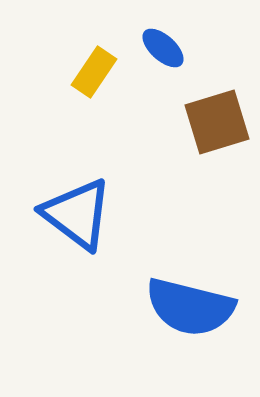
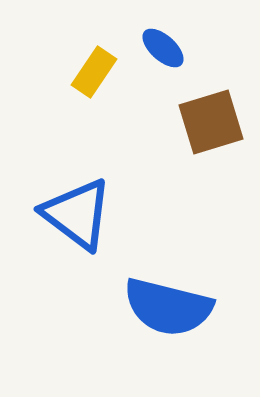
brown square: moved 6 px left
blue semicircle: moved 22 px left
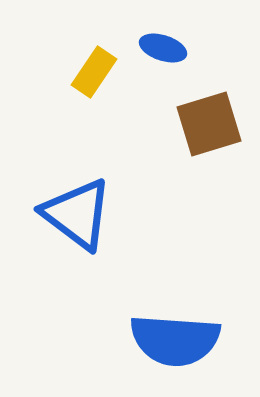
blue ellipse: rotated 24 degrees counterclockwise
brown square: moved 2 px left, 2 px down
blue semicircle: moved 7 px right, 33 px down; rotated 10 degrees counterclockwise
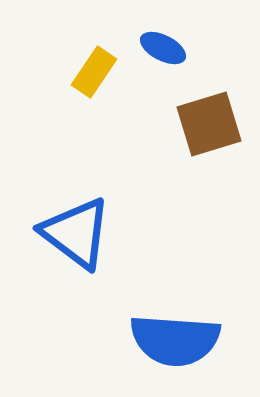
blue ellipse: rotated 9 degrees clockwise
blue triangle: moved 1 px left, 19 px down
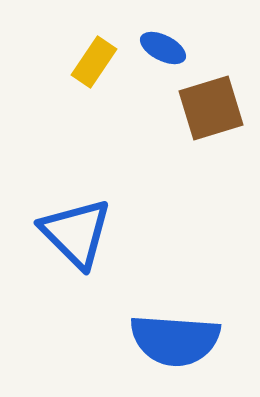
yellow rectangle: moved 10 px up
brown square: moved 2 px right, 16 px up
blue triangle: rotated 8 degrees clockwise
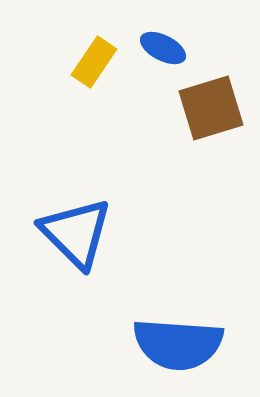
blue semicircle: moved 3 px right, 4 px down
